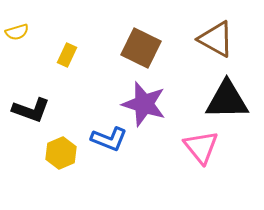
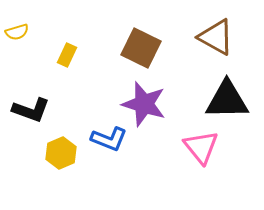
brown triangle: moved 2 px up
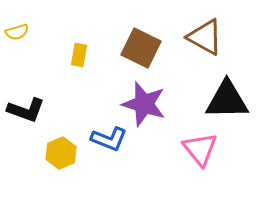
brown triangle: moved 11 px left
yellow rectangle: moved 12 px right; rotated 15 degrees counterclockwise
black L-shape: moved 5 px left
pink triangle: moved 1 px left, 2 px down
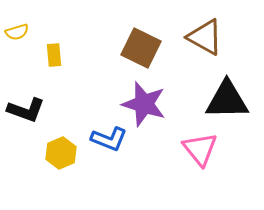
yellow rectangle: moved 25 px left; rotated 15 degrees counterclockwise
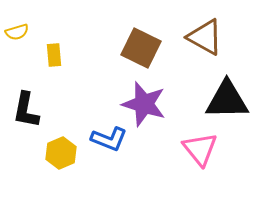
black L-shape: rotated 81 degrees clockwise
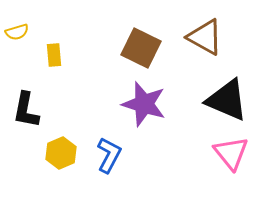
black triangle: rotated 24 degrees clockwise
blue L-shape: moved 16 px down; rotated 84 degrees counterclockwise
pink triangle: moved 31 px right, 4 px down
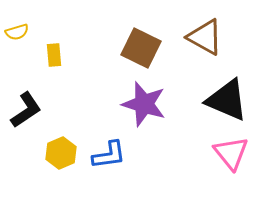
black L-shape: rotated 135 degrees counterclockwise
blue L-shape: rotated 54 degrees clockwise
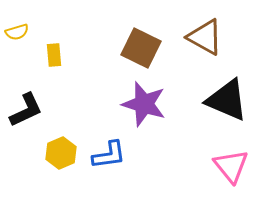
black L-shape: rotated 9 degrees clockwise
pink triangle: moved 13 px down
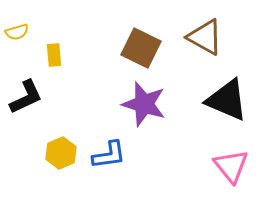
black L-shape: moved 13 px up
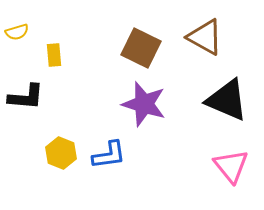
black L-shape: rotated 30 degrees clockwise
yellow hexagon: rotated 16 degrees counterclockwise
